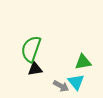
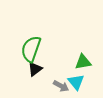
black triangle: rotated 28 degrees counterclockwise
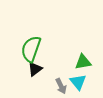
cyan triangle: moved 2 px right
gray arrow: rotated 35 degrees clockwise
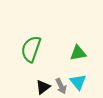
green triangle: moved 5 px left, 9 px up
black triangle: moved 8 px right, 18 px down
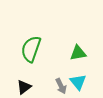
black triangle: moved 19 px left
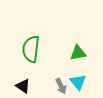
green semicircle: rotated 12 degrees counterclockwise
black triangle: moved 1 px left, 1 px up; rotated 49 degrees counterclockwise
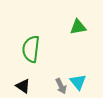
green triangle: moved 26 px up
